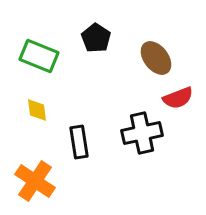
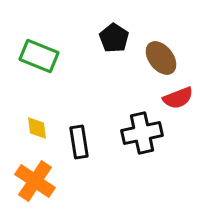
black pentagon: moved 18 px right
brown ellipse: moved 5 px right
yellow diamond: moved 18 px down
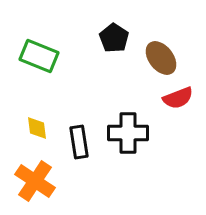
black cross: moved 14 px left; rotated 12 degrees clockwise
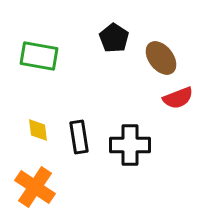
green rectangle: rotated 12 degrees counterclockwise
yellow diamond: moved 1 px right, 2 px down
black cross: moved 2 px right, 12 px down
black rectangle: moved 5 px up
orange cross: moved 6 px down
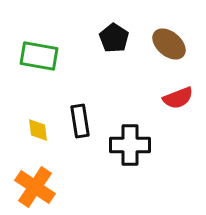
brown ellipse: moved 8 px right, 14 px up; rotated 12 degrees counterclockwise
black rectangle: moved 1 px right, 16 px up
